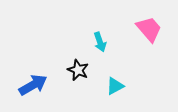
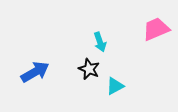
pink trapezoid: moved 7 px right; rotated 72 degrees counterclockwise
black star: moved 11 px right, 1 px up
blue arrow: moved 2 px right, 13 px up
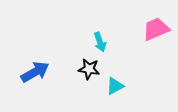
black star: rotated 15 degrees counterclockwise
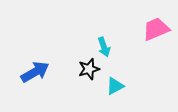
cyan arrow: moved 4 px right, 5 px down
black star: rotated 25 degrees counterclockwise
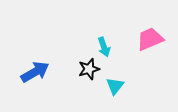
pink trapezoid: moved 6 px left, 10 px down
cyan triangle: rotated 24 degrees counterclockwise
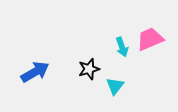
cyan arrow: moved 18 px right
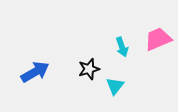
pink trapezoid: moved 8 px right
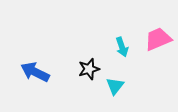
blue arrow: rotated 124 degrees counterclockwise
